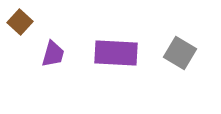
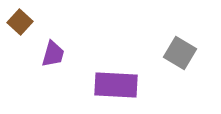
purple rectangle: moved 32 px down
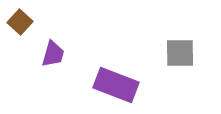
gray square: rotated 32 degrees counterclockwise
purple rectangle: rotated 18 degrees clockwise
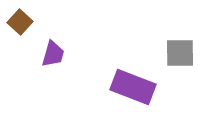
purple rectangle: moved 17 px right, 2 px down
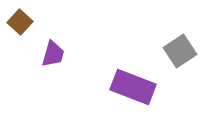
gray square: moved 2 px up; rotated 32 degrees counterclockwise
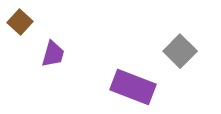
gray square: rotated 12 degrees counterclockwise
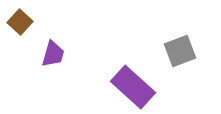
gray square: rotated 24 degrees clockwise
purple rectangle: rotated 21 degrees clockwise
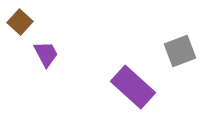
purple trapezoid: moved 7 px left; rotated 44 degrees counterclockwise
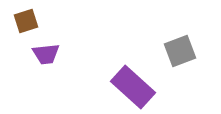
brown square: moved 6 px right, 1 px up; rotated 30 degrees clockwise
purple trapezoid: rotated 112 degrees clockwise
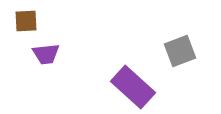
brown square: rotated 15 degrees clockwise
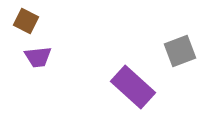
brown square: rotated 30 degrees clockwise
purple trapezoid: moved 8 px left, 3 px down
